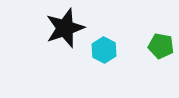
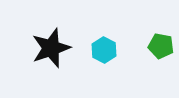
black star: moved 14 px left, 20 px down
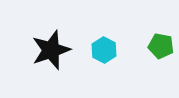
black star: moved 2 px down
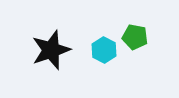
green pentagon: moved 26 px left, 9 px up
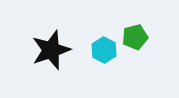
green pentagon: rotated 25 degrees counterclockwise
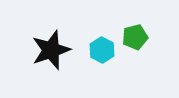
cyan hexagon: moved 2 px left
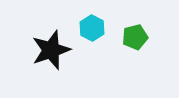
cyan hexagon: moved 10 px left, 22 px up
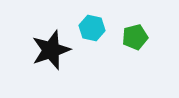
cyan hexagon: rotated 15 degrees counterclockwise
